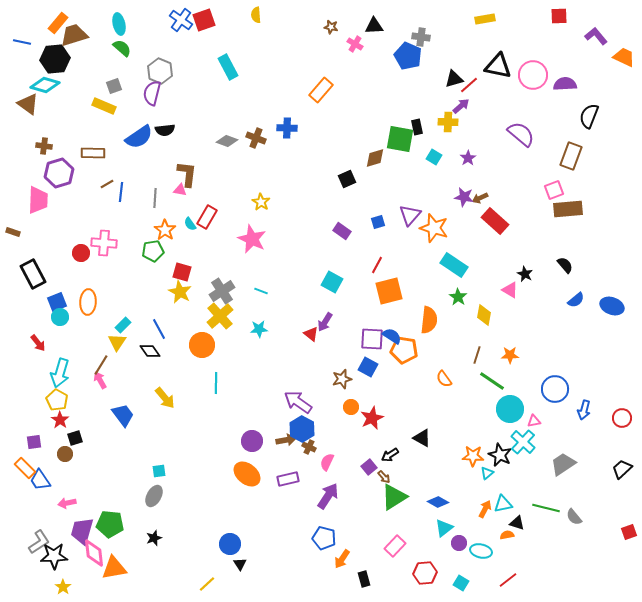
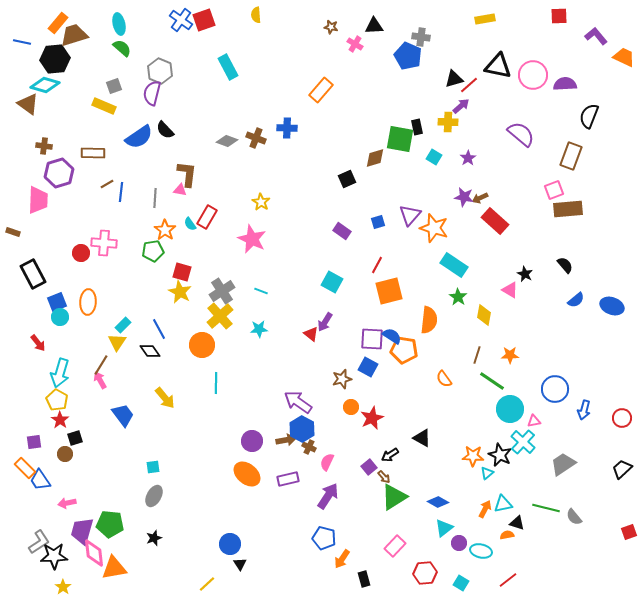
black semicircle at (165, 130): rotated 54 degrees clockwise
cyan square at (159, 471): moved 6 px left, 4 px up
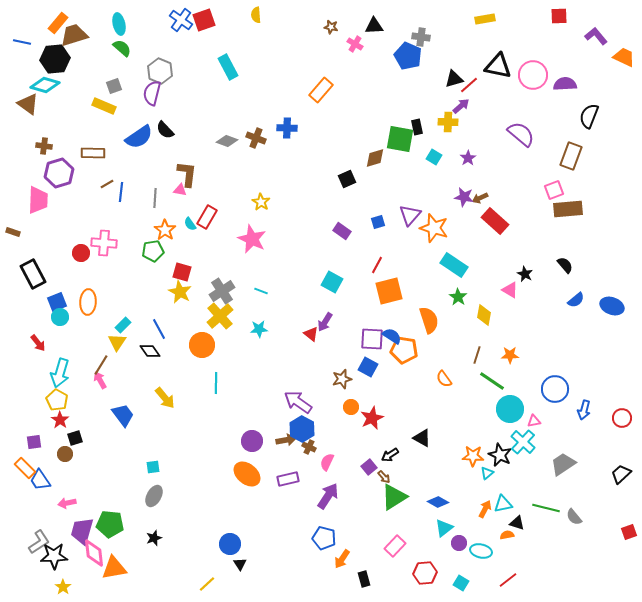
orange semicircle at (429, 320): rotated 24 degrees counterclockwise
black trapezoid at (622, 469): moved 1 px left, 5 px down
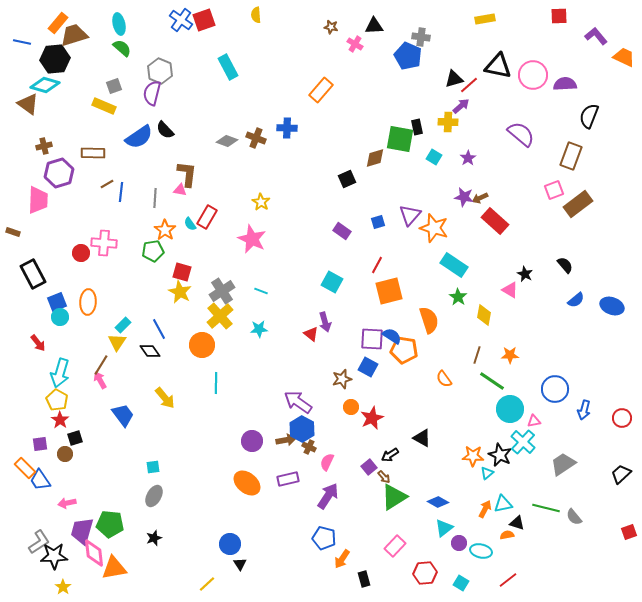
brown cross at (44, 146): rotated 21 degrees counterclockwise
brown rectangle at (568, 209): moved 10 px right, 5 px up; rotated 32 degrees counterclockwise
purple arrow at (325, 322): rotated 48 degrees counterclockwise
purple square at (34, 442): moved 6 px right, 2 px down
orange ellipse at (247, 474): moved 9 px down
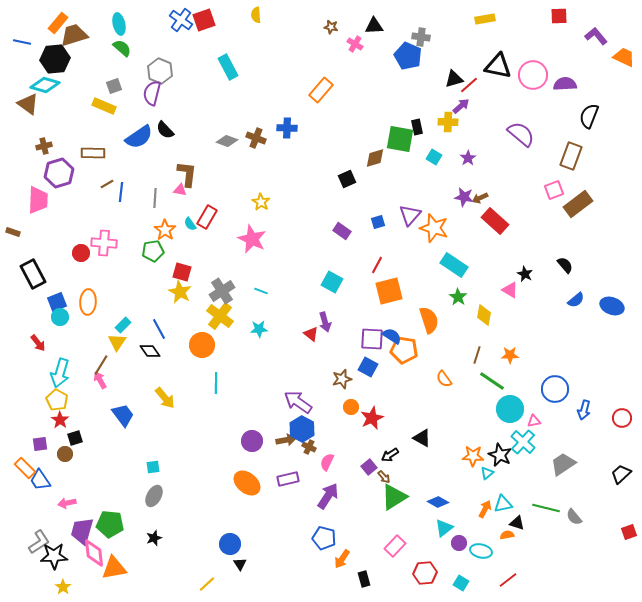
yellow cross at (220, 316): rotated 12 degrees counterclockwise
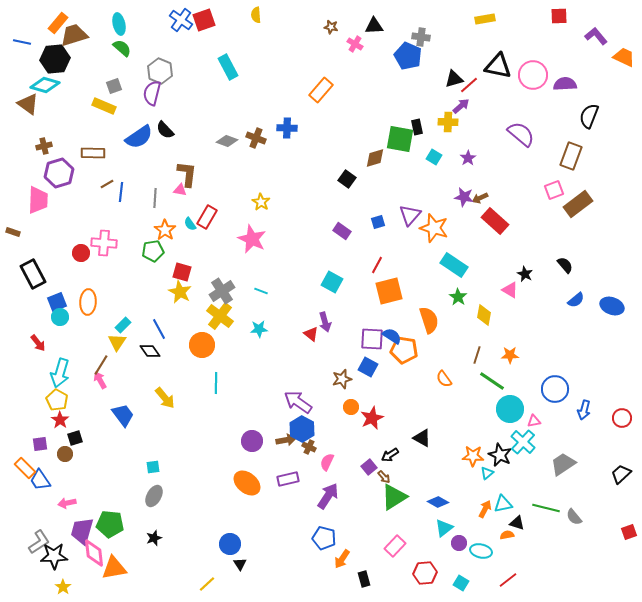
black square at (347, 179): rotated 30 degrees counterclockwise
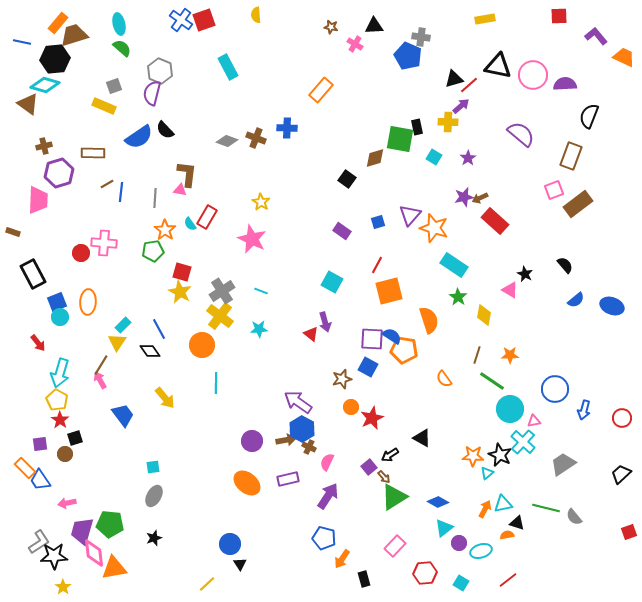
purple star at (464, 197): rotated 24 degrees counterclockwise
cyan ellipse at (481, 551): rotated 30 degrees counterclockwise
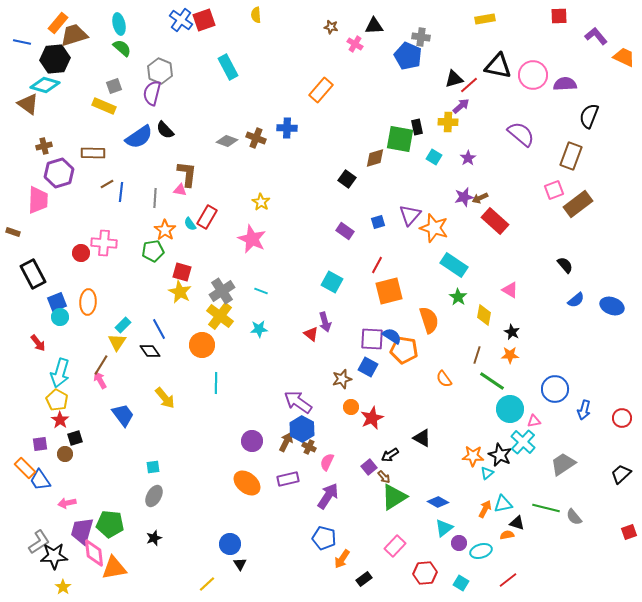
purple rectangle at (342, 231): moved 3 px right
black star at (525, 274): moved 13 px left, 58 px down
brown arrow at (286, 440): moved 2 px down; rotated 54 degrees counterclockwise
black rectangle at (364, 579): rotated 70 degrees clockwise
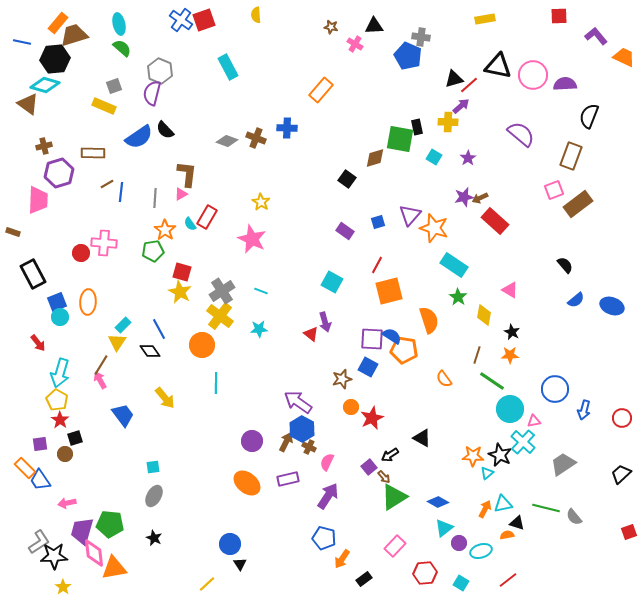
pink triangle at (180, 190): moved 1 px right, 4 px down; rotated 40 degrees counterclockwise
black star at (154, 538): rotated 28 degrees counterclockwise
